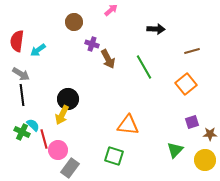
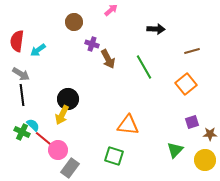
red line: rotated 36 degrees counterclockwise
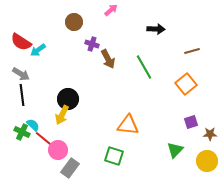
red semicircle: moved 4 px right, 1 px down; rotated 65 degrees counterclockwise
purple square: moved 1 px left
yellow circle: moved 2 px right, 1 px down
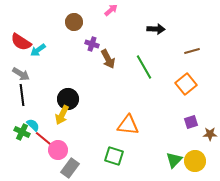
green triangle: moved 1 px left, 10 px down
yellow circle: moved 12 px left
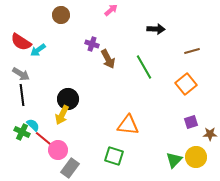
brown circle: moved 13 px left, 7 px up
yellow circle: moved 1 px right, 4 px up
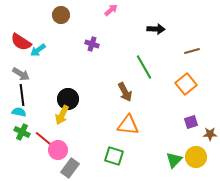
brown arrow: moved 17 px right, 33 px down
cyan semicircle: moved 14 px left, 13 px up; rotated 32 degrees counterclockwise
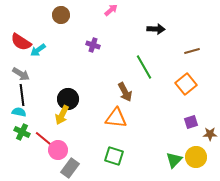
purple cross: moved 1 px right, 1 px down
orange triangle: moved 12 px left, 7 px up
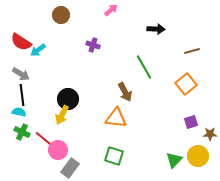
yellow circle: moved 2 px right, 1 px up
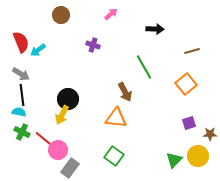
pink arrow: moved 4 px down
black arrow: moved 1 px left
red semicircle: rotated 145 degrees counterclockwise
purple square: moved 2 px left, 1 px down
green square: rotated 18 degrees clockwise
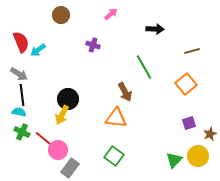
gray arrow: moved 2 px left
brown star: rotated 24 degrees counterclockwise
